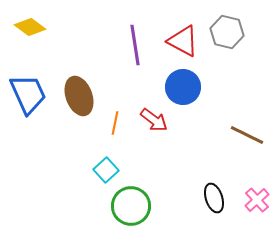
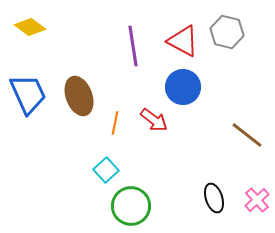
purple line: moved 2 px left, 1 px down
brown line: rotated 12 degrees clockwise
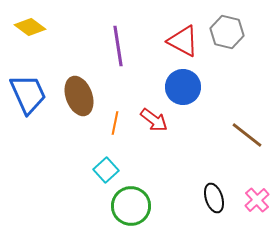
purple line: moved 15 px left
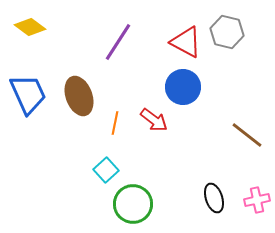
red triangle: moved 3 px right, 1 px down
purple line: moved 4 px up; rotated 42 degrees clockwise
pink cross: rotated 30 degrees clockwise
green circle: moved 2 px right, 2 px up
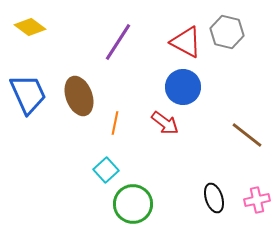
red arrow: moved 11 px right, 3 px down
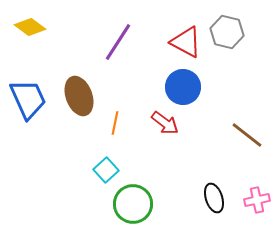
blue trapezoid: moved 5 px down
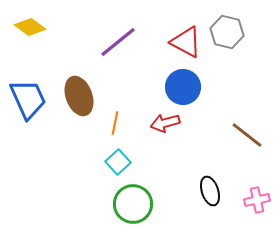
purple line: rotated 18 degrees clockwise
red arrow: rotated 128 degrees clockwise
cyan square: moved 12 px right, 8 px up
black ellipse: moved 4 px left, 7 px up
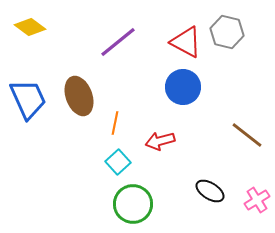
red arrow: moved 5 px left, 18 px down
black ellipse: rotated 40 degrees counterclockwise
pink cross: rotated 20 degrees counterclockwise
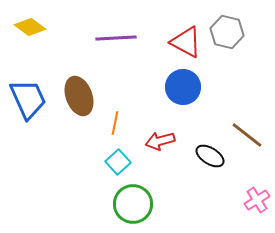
purple line: moved 2 px left, 4 px up; rotated 36 degrees clockwise
black ellipse: moved 35 px up
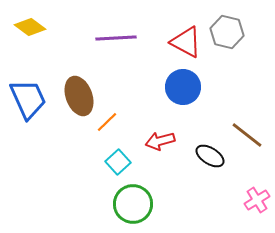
orange line: moved 8 px left, 1 px up; rotated 35 degrees clockwise
